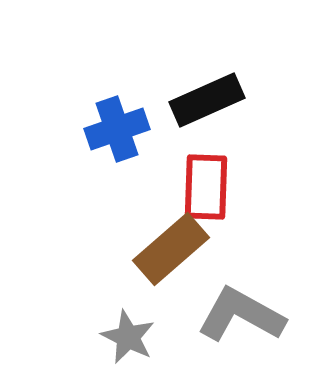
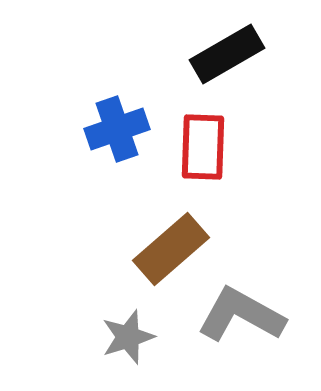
black rectangle: moved 20 px right, 46 px up; rotated 6 degrees counterclockwise
red rectangle: moved 3 px left, 40 px up
gray star: rotated 28 degrees clockwise
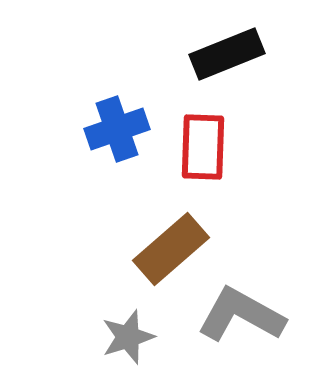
black rectangle: rotated 8 degrees clockwise
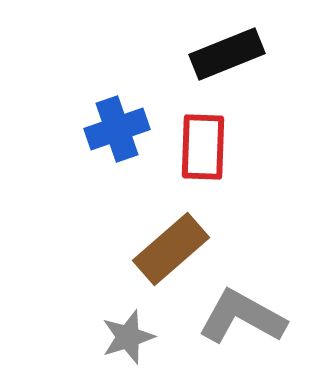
gray L-shape: moved 1 px right, 2 px down
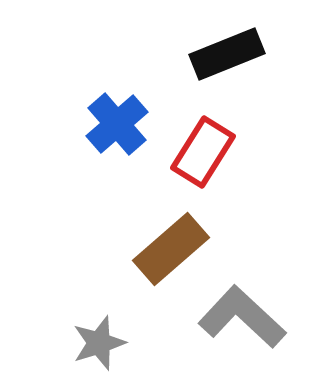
blue cross: moved 5 px up; rotated 22 degrees counterclockwise
red rectangle: moved 5 px down; rotated 30 degrees clockwise
gray L-shape: rotated 14 degrees clockwise
gray star: moved 29 px left, 6 px down
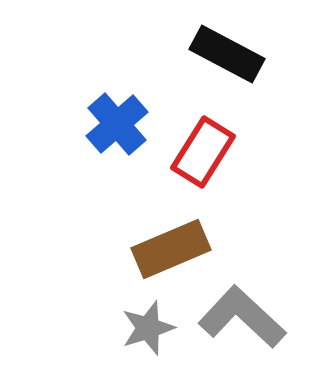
black rectangle: rotated 50 degrees clockwise
brown rectangle: rotated 18 degrees clockwise
gray star: moved 49 px right, 15 px up
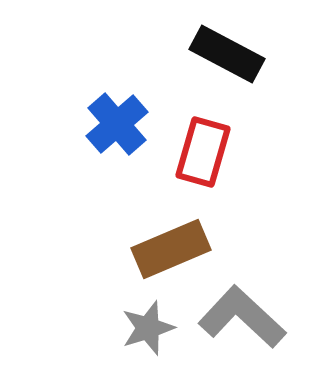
red rectangle: rotated 16 degrees counterclockwise
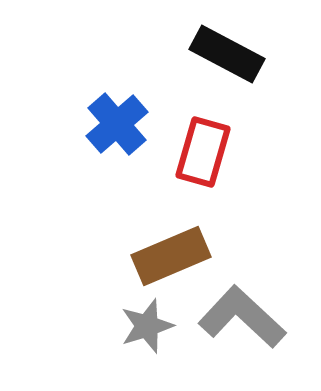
brown rectangle: moved 7 px down
gray star: moved 1 px left, 2 px up
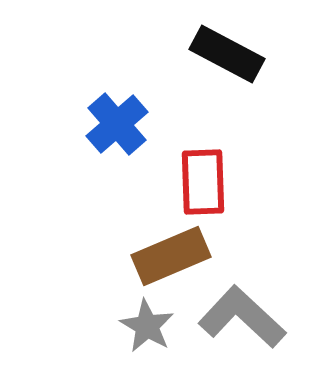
red rectangle: moved 30 px down; rotated 18 degrees counterclockwise
gray star: rotated 24 degrees counterclockwise
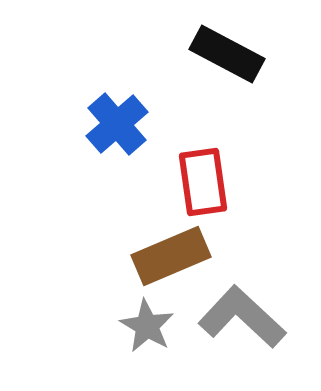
red rectangle: rotated 6 degrees counterclockwise
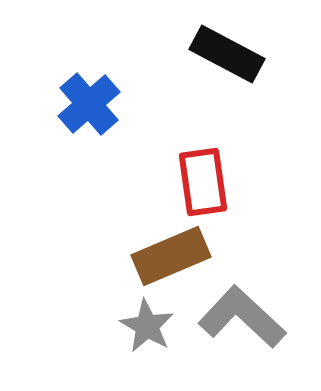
blue cross: moved 28 px left, 20 px up
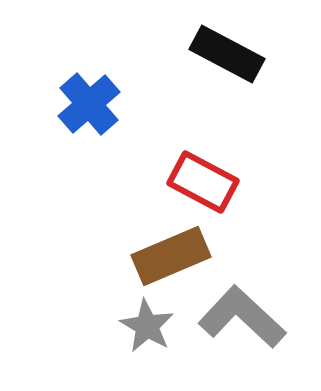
red rectangle: rotated 54 degrees counterclockwise
